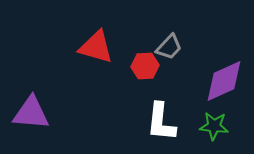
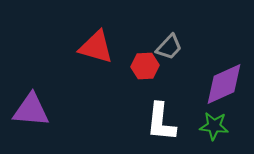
purple diamond: moved 3 px down
purple triangle: moved 3 px up
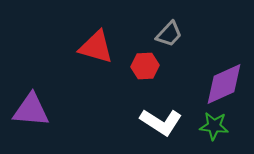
gray trapezoid: moved 13 px up
white L-shape: rotated 63 degrees counterclockwise
